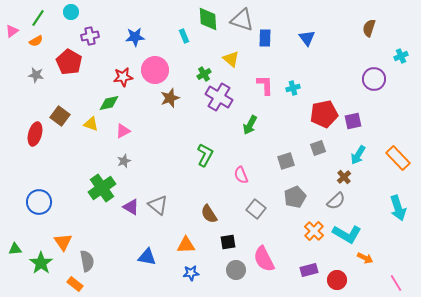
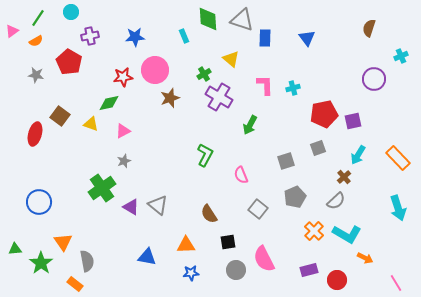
gray square at (256, 209): moved 2 px right
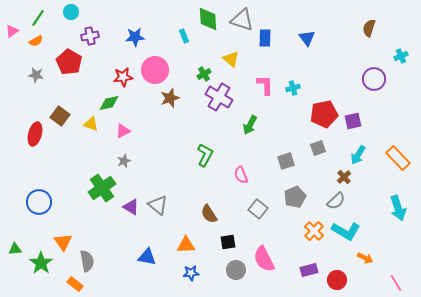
cyan L-shape at (347, 234): moved 1 px left, 3 px up
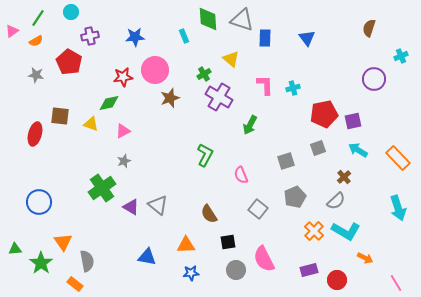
brown square at (60, 116): rotated 30 degrees counterclockwise
cyan arrow at (358, 155): moved 5 px up; rotated 90 degrees clockwise
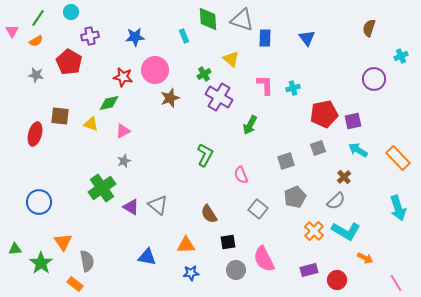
pink triangle at (12, 31): rotated 24 degrees counterclockwise
red star at (123, 77): rotated 18 degrees clockwise
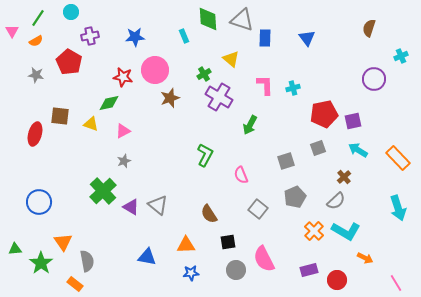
green cross at (102, 188): moved 1 px right, 3 px down; rotated 8 degrees counterclockwise
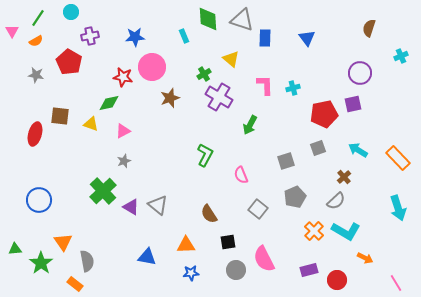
pink circle at (155, 70): moved 3 px left, 3 px up
purple circle at (374, 79): moved 14 px left, 6 px up
purple square at (353, 121): moved 17 px up
blue circle at (39, 202): moved 2 px up
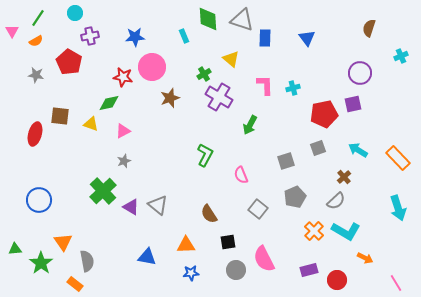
cyan circle at (71, 12): moved 4 px right, 1 px down
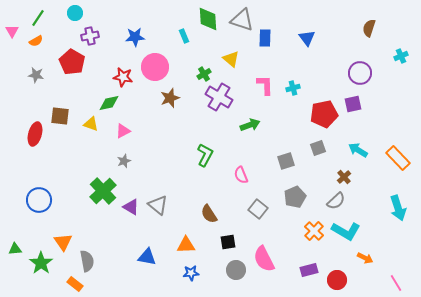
red pentagon at (69, 62): moved 3 px right
pink circle at (152, 67): moved 3 px right
green arrow at (250, 125): rotated 138 degrees counterclockwise
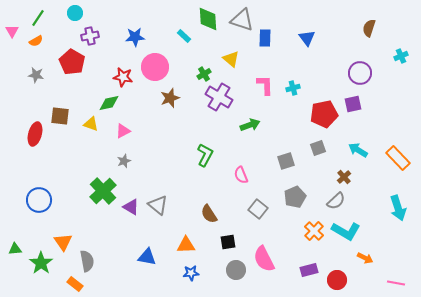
cyan rectangle at (184, 36): rotated 24 degrees counterclockwise
pink line at (396, 283): rotated 48 degrees counterclockwise
